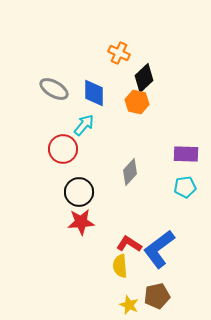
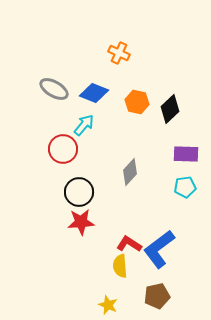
black diamond: moved 26 px right, 31 px down
blue diamond: rotated 68 degrees counterclockwise
yellow star: moved 21 px left
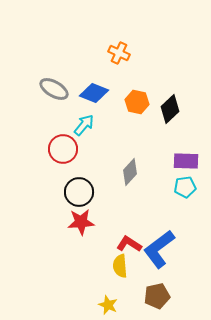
purple rectangle: moved 7 px down
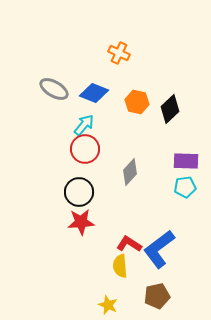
red circle: moved 22 px right
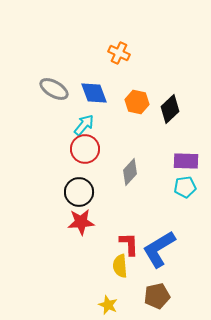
blue diamond: rotated 48 degrees clockwise
red L-shape: rotated 55 degrees clockwise
blue L-shape: rotated 6 degrees clockwise
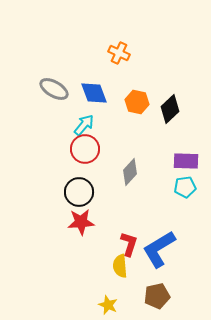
red L-shape: rotated 20 degrees clockwise
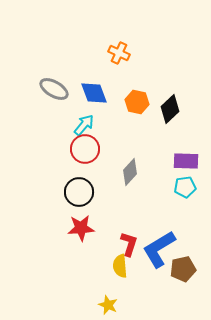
red star: moved 6 px down
brown pentagon: moved 26 px right, 27 px up
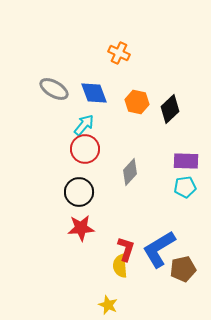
red L-shape: moved 3 px left, 5 px down
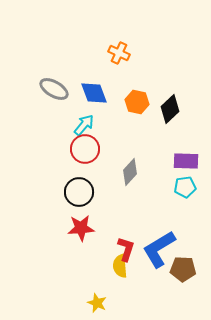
brown pentagon: rotated 15 degrees clockwise
yellow star: moved 11 px left, 2 px up
